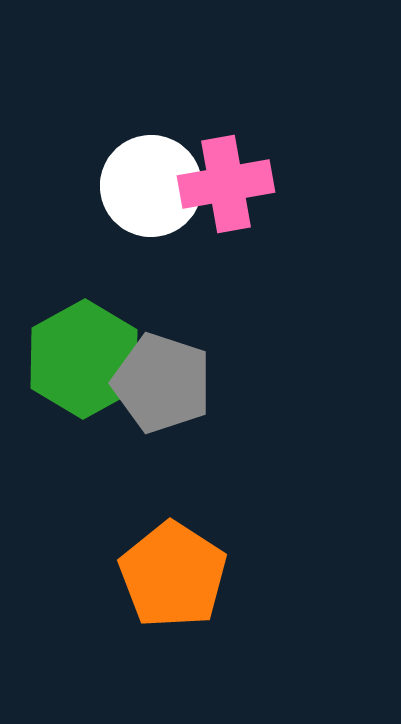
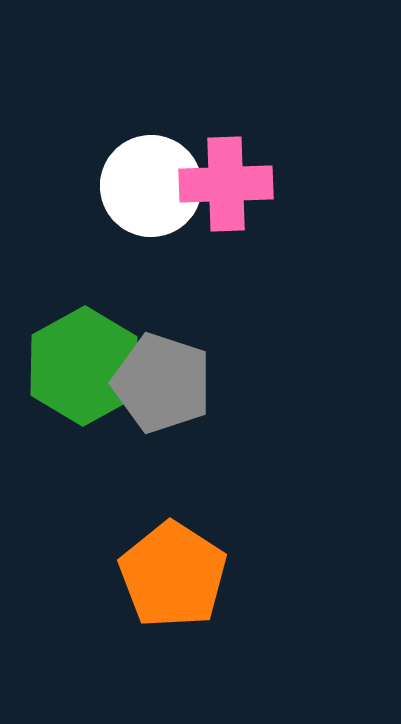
pink cross: rotated 8 degrees clockwise
green hexagon: moved 7 px down
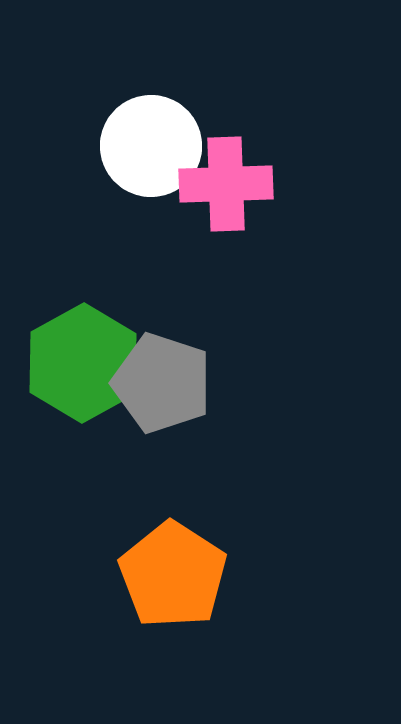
white circle: moved 40 px up
green hexagon: moved 1 px left, 3 px up
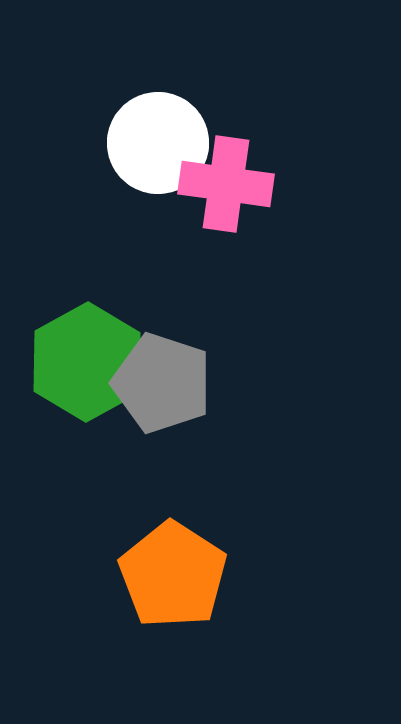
white circle: moved 7 px right, 3 px up
pink cross: rotated 10 degrees clockwise
green hexagon: moved 4 px right, 1 px up
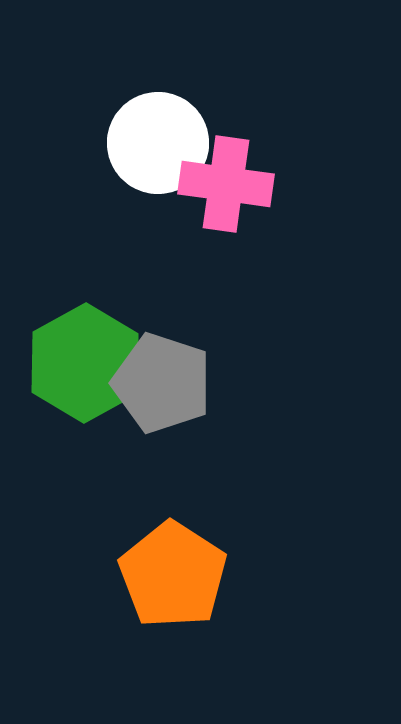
green hexagon: moved 2 px left, 1 px down
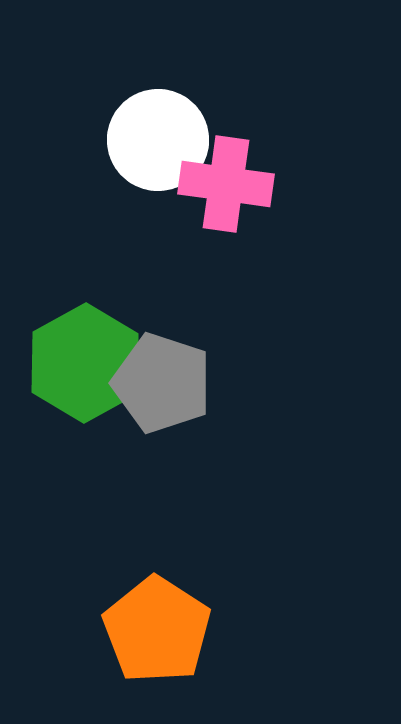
white circle: moved 3 px up
orange pentagon: moved 16 px left, 55 px down
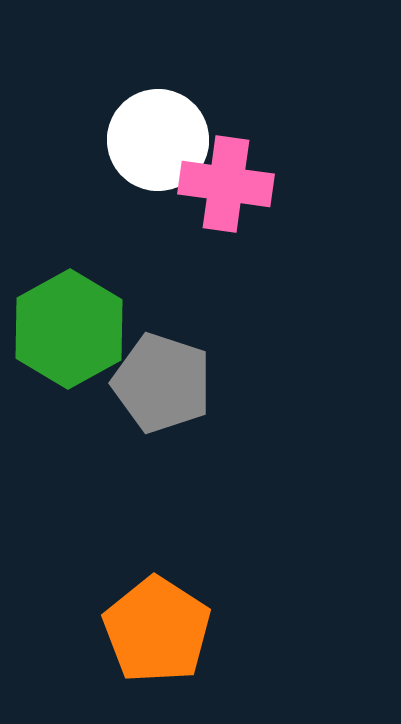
green hexagon: moved 16 px left, 34 px up
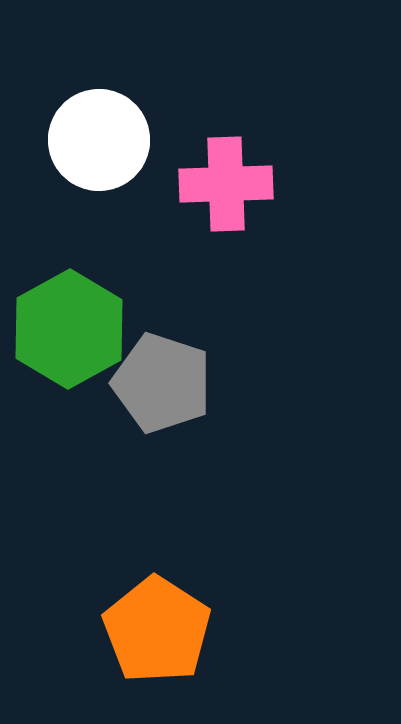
white circle: moved 59 px left
pink cross: rotated 10 degrees counterclockwise
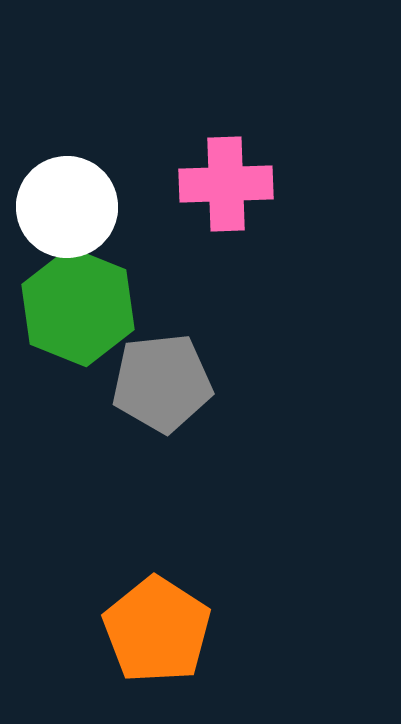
white circle: moved 32 px left, 67 px down
green hexagon: moved 9 px right, 22 px up; rotated 9 degrees counterclockwise
gray pentagon: rotated 24 degrees counterclockwise
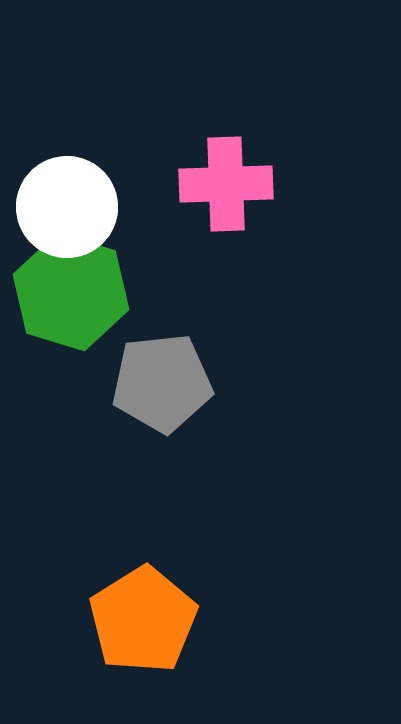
green hexagon: moved 7 px left, 15 px up; rotated 5 degrees counterclockwise
orange pentagon: moved 14 px left, 10 px up; rotated 7 degrees clockwise
